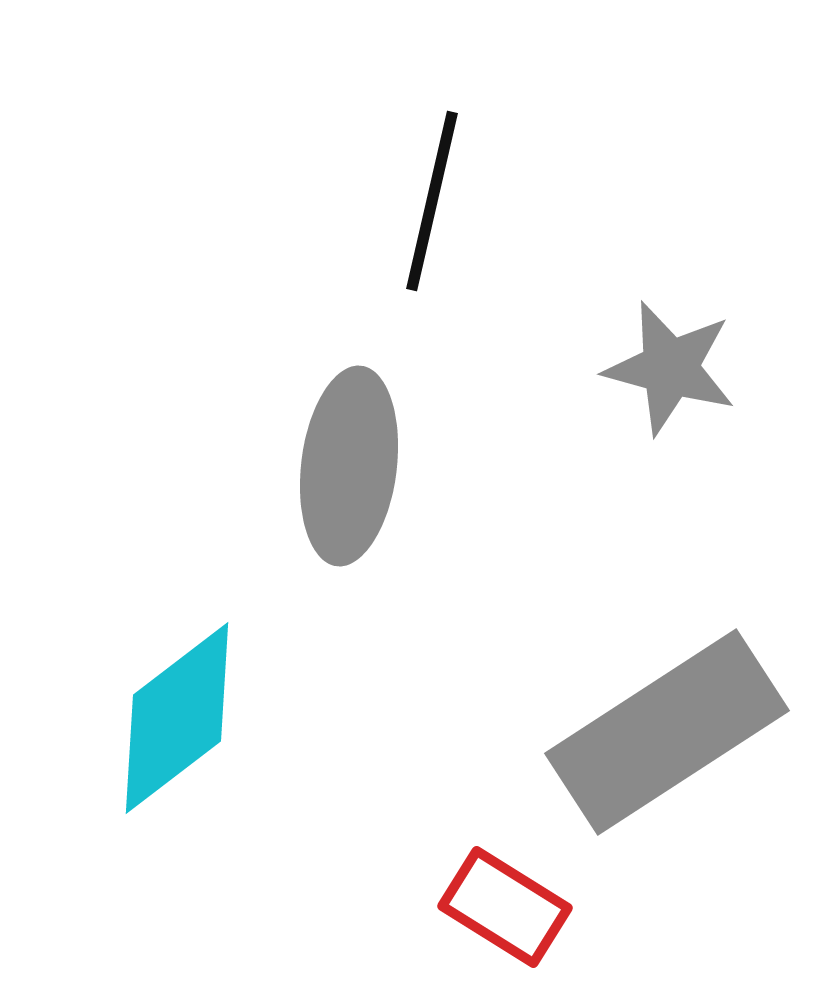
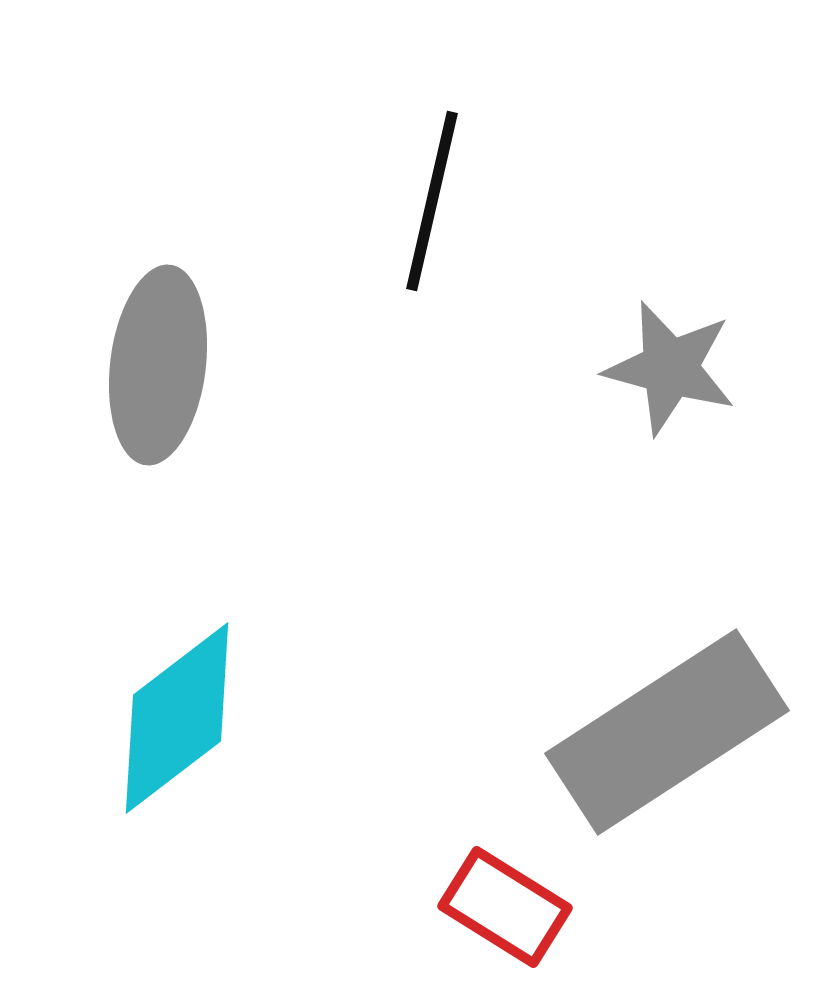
gray ellipse: moved 191 px left, 101 px up
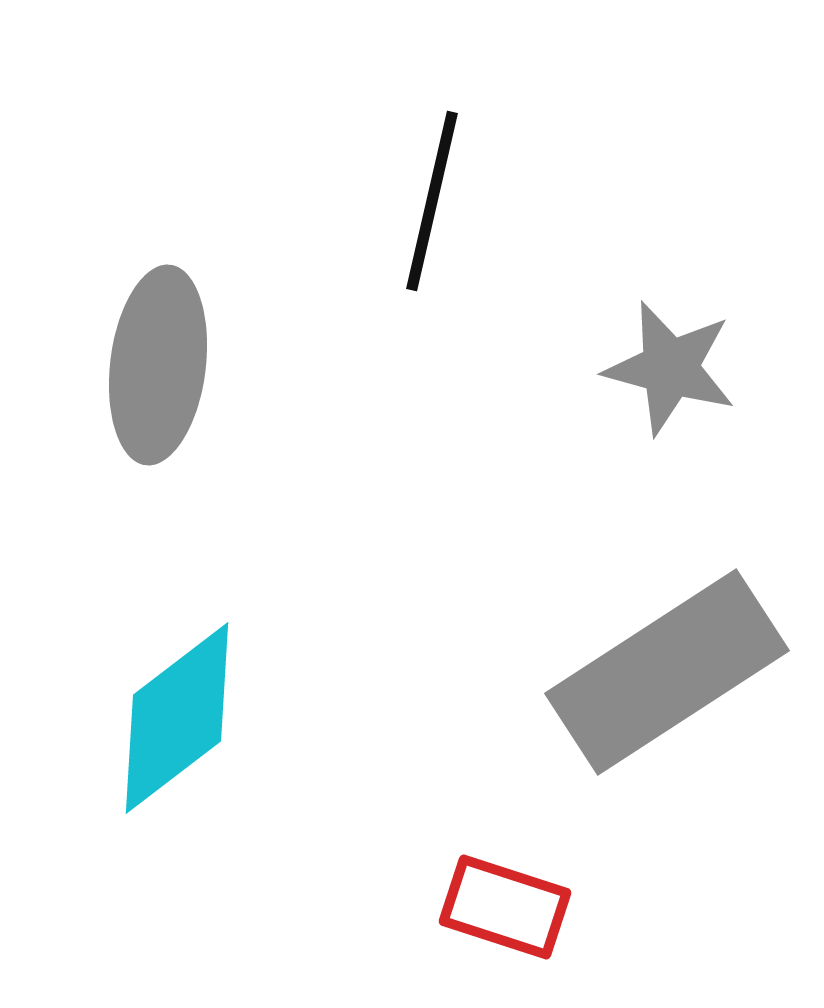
gray rectangle: moved 60 px up
red rectangle: rotated 14 degrees counterclockwise
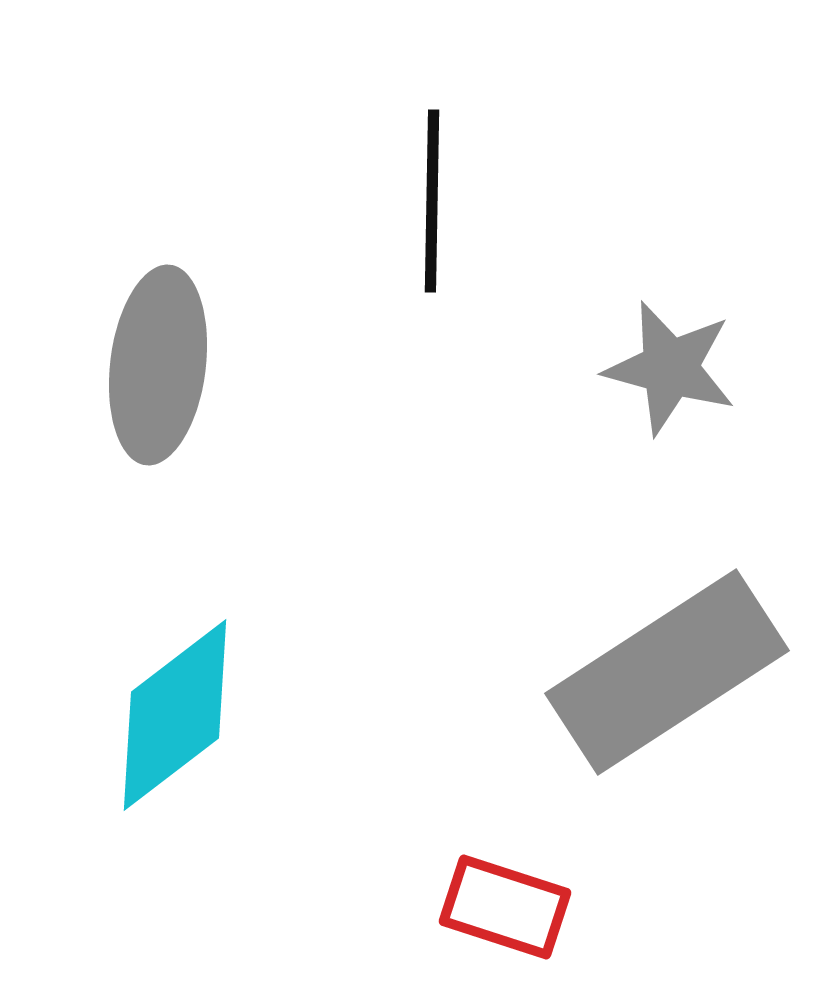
black line: rotated 12 degrees counterclockwise
cyan diamond: moved 2 px left, 3 px up
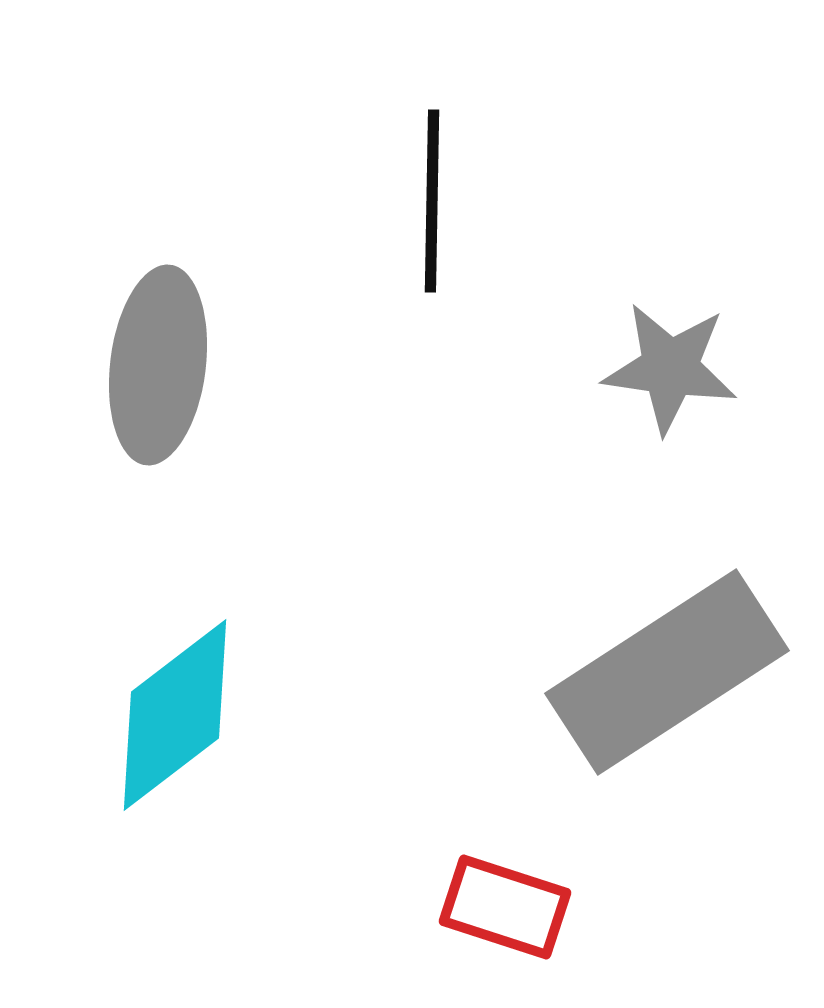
gray star: rotated 7 degrees counterclockwise
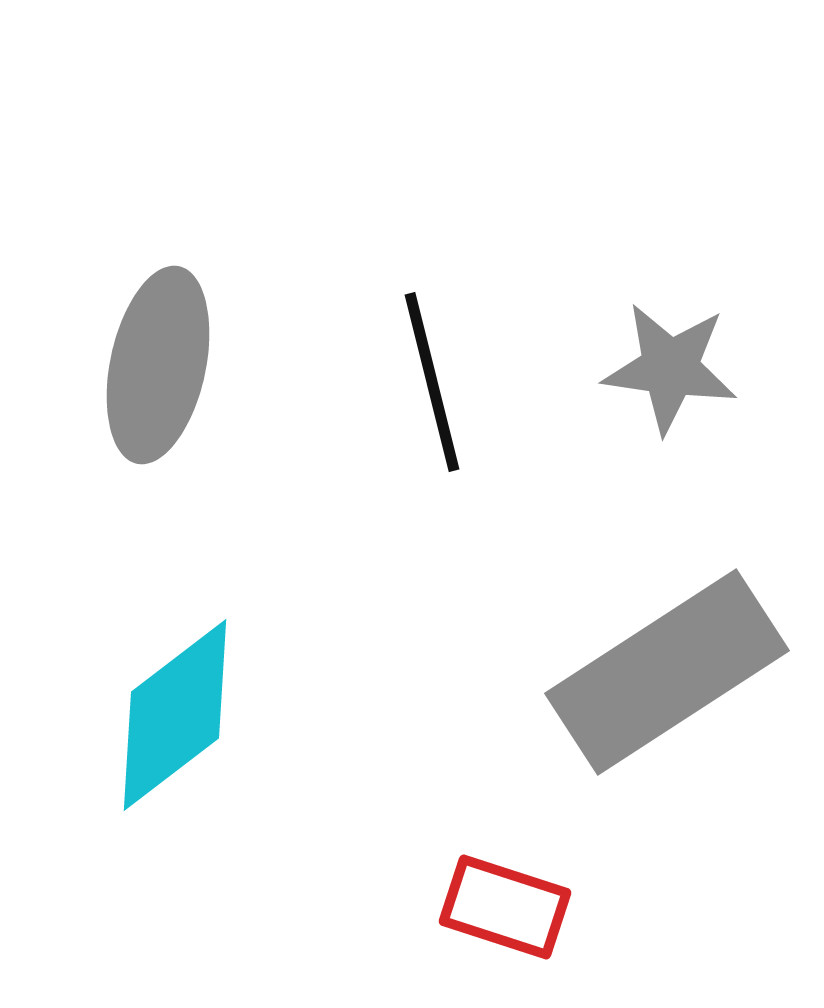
black line: moved 181 px down; rotated 15 degrees counterclockwise
gray ellipse: rotated 5 degrees clockwise
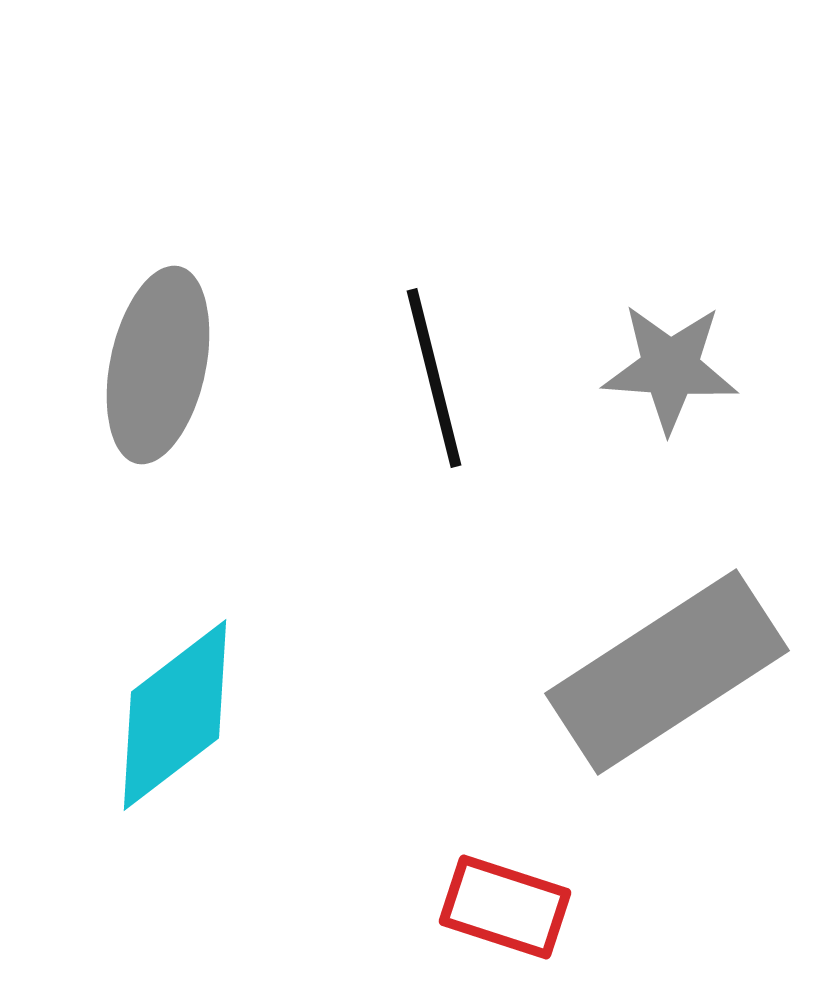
gray star: rotated 4 degrees counterclockwise
black line: moved 2 px right, 4 px up
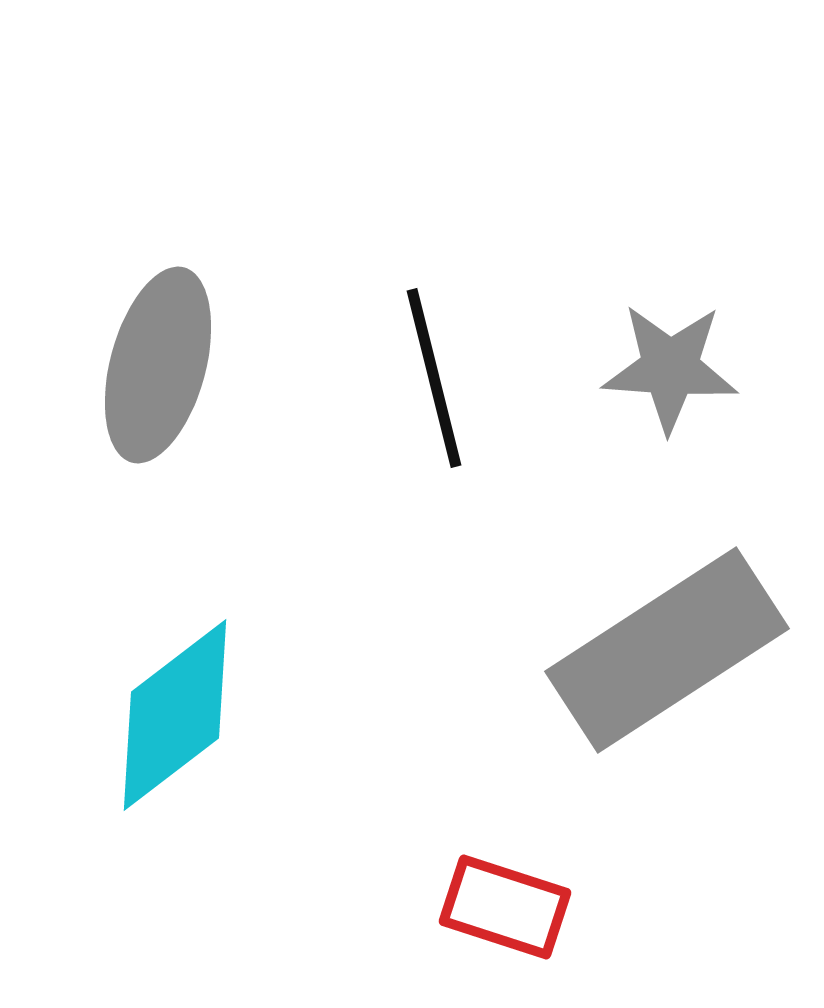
gray ellipse: rotated 3 degrees clockwise
gray rectangle: moved 22 px up
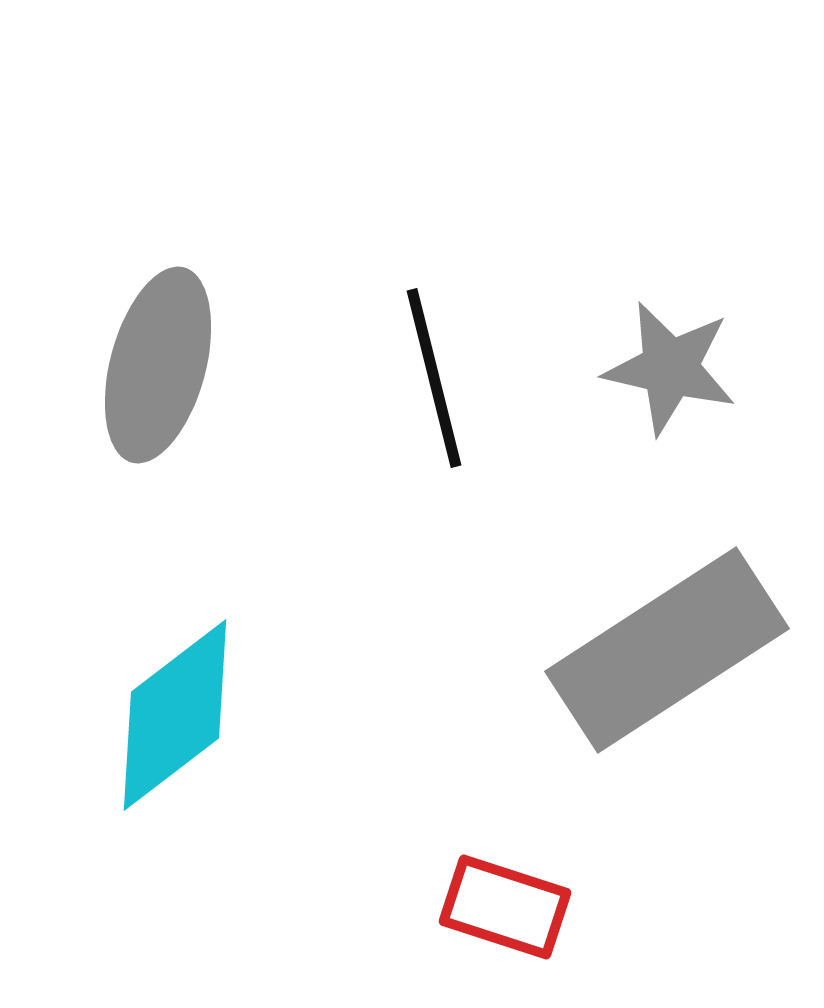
gray star: rotated 9 degrees clockwise
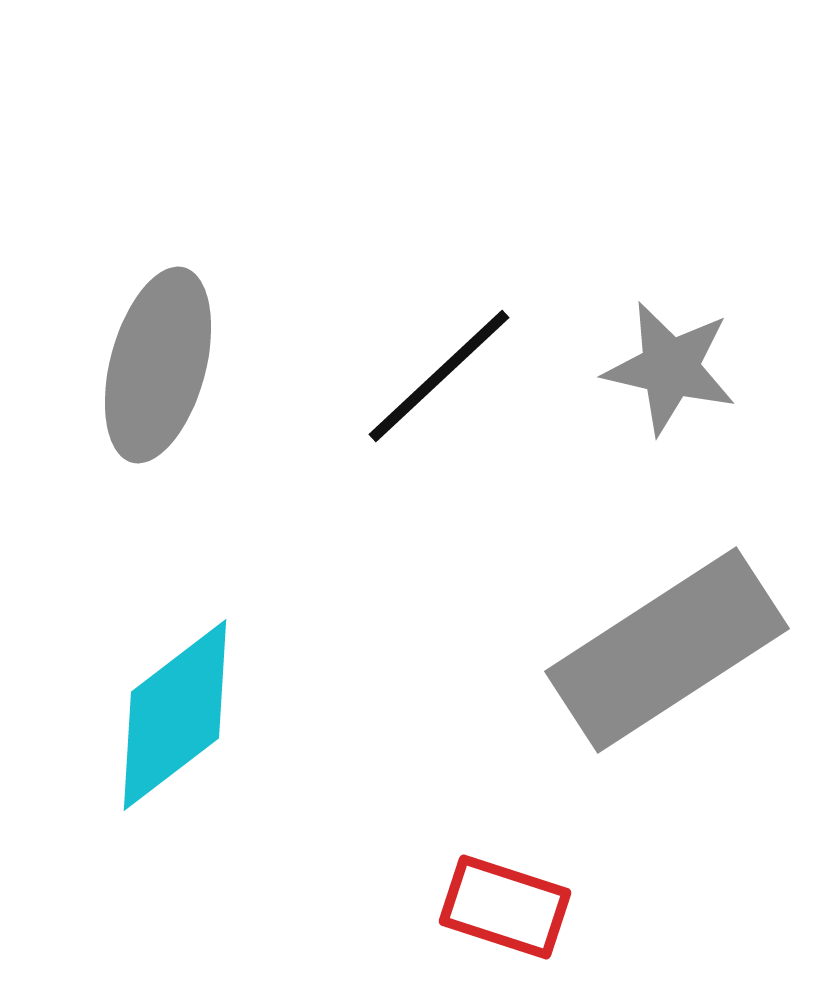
black line: moved 5 px right, 2 px up; rotated 61 degrees clockwise
